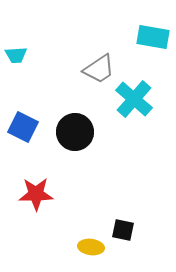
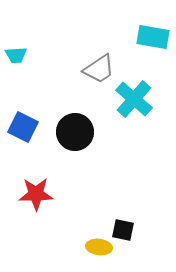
yellow ellipse: moved 8 px right
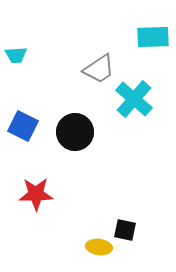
cyan rectangle: rotated 12 degrees counterclockwise
blue square: moved 1 px up
black square: moved 2 px right
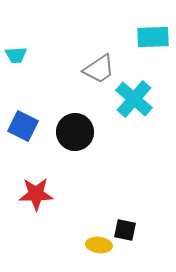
yellow ellipse: moved 2 px up
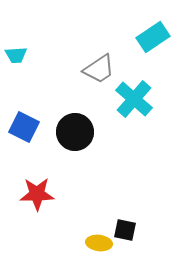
cyan rectangle: rotated 32 degrees counterclockwise
blue square: moved 1 px right, 1 px down
red star: moved 1 px right
yellow ellipse: moved 2 px up
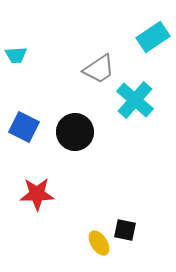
cyan cross: moved 1 px right, 1 px down
yellow ellipse: rotated 50 degrees clockwise
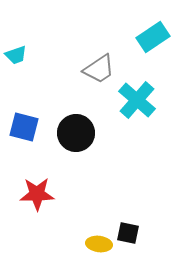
cyan trapezoid: rotated 15 degrees counterclockwise
cyan cross: moved 2 px right
blue square: rotated 12 degrees counterclockwise
black circle: moved 1 px right, 1 px down
black square: moved 3 px right, 3 px down
yellow ellipse: moved 1 px down; rotated 50 degrees counterclockwise
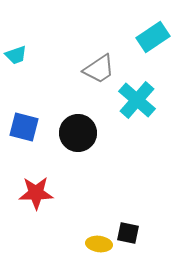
black circle: moved 2 px right
red star: moved 1 px left, 1 px up
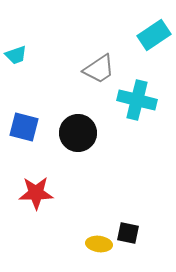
cyan rectangle: moved 1 px right, 2 px up
cyan cross: rotated 27 degrees counterclockwise
